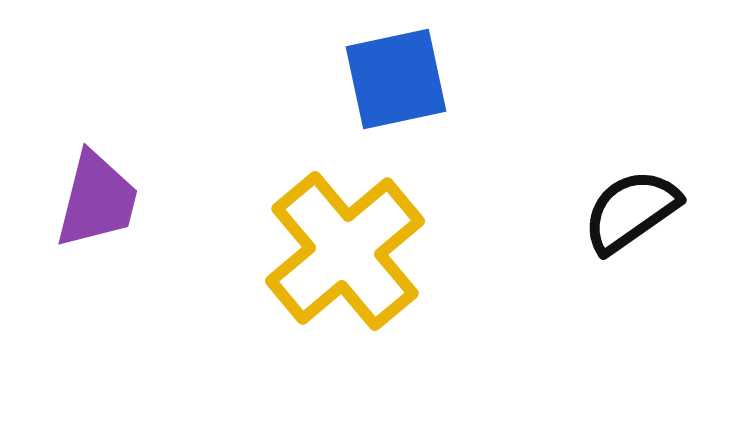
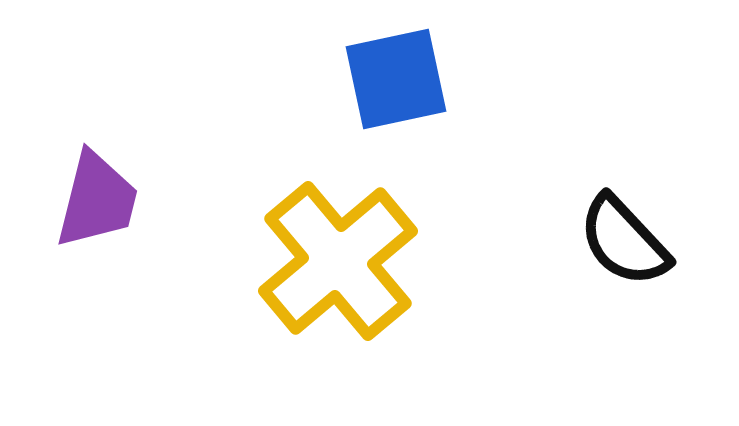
black semicircle: moved 7 px left, 30 px down; rotated 98 degrees counterclockwise
yellow cross: moved 7 px left, 10 px down
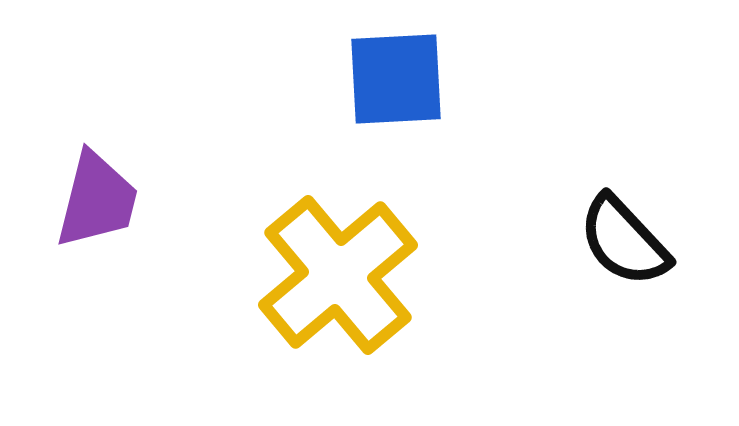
blue square: rotated 9 degrees clockwise
yellow cross: moved 14 px down
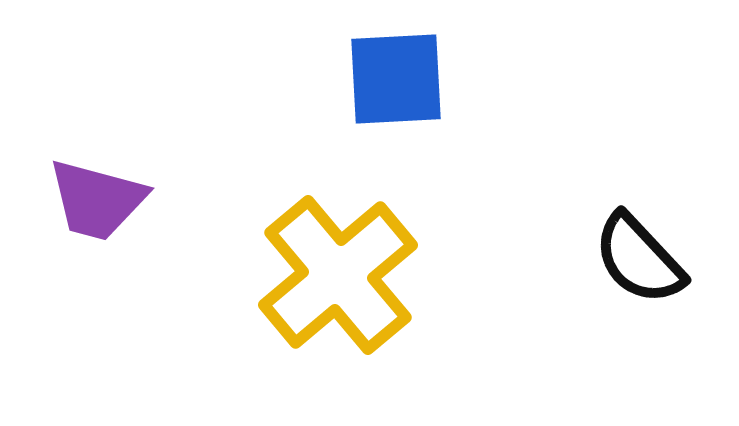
purple trapezoid: rotated 91 degrees clockwise
black semicircle: moved 15 px right, 18 px down
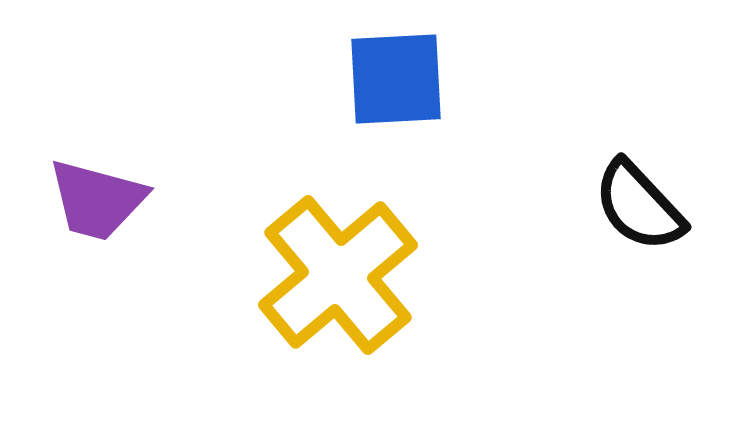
black semicircle: moved 53 px up
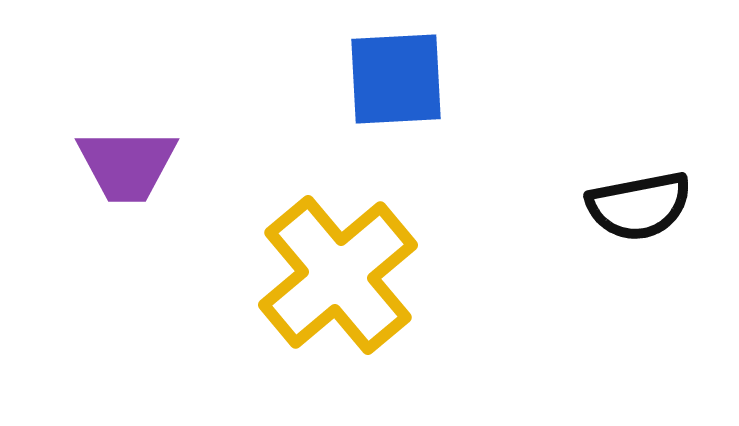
purple trapezoid: moved 30 px right, 35 px up; rotated 15 degrees counterclockwise
black semicircle: rotated 58 degrees counterclockwise
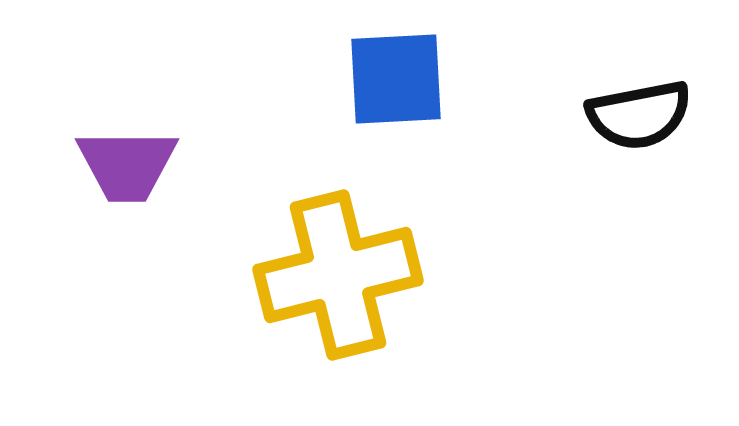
black semicircle: moved 91 px up
yellow cross: rotated 26 degrees clockwise
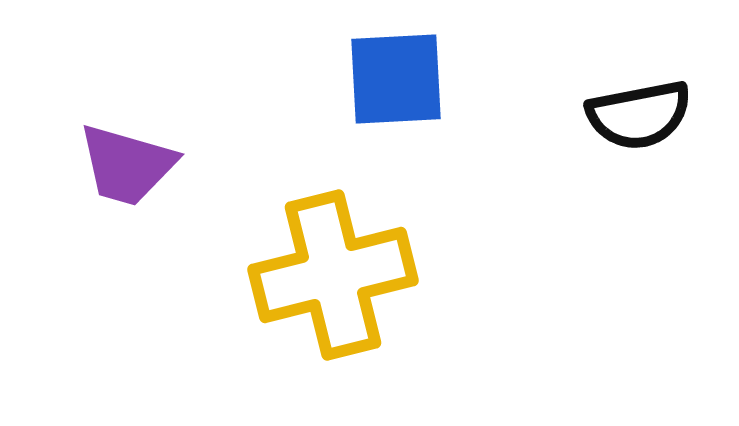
purple trapezoid: rotated 16 degrees clockwise
yellow cross: moved 5 px left
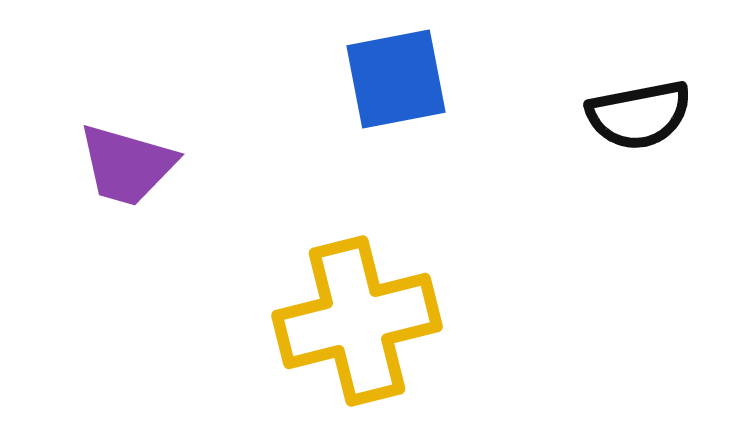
blue square: rotated 8 degrees counterclockwise
yellow cross: moved 24 px right, 46 px down
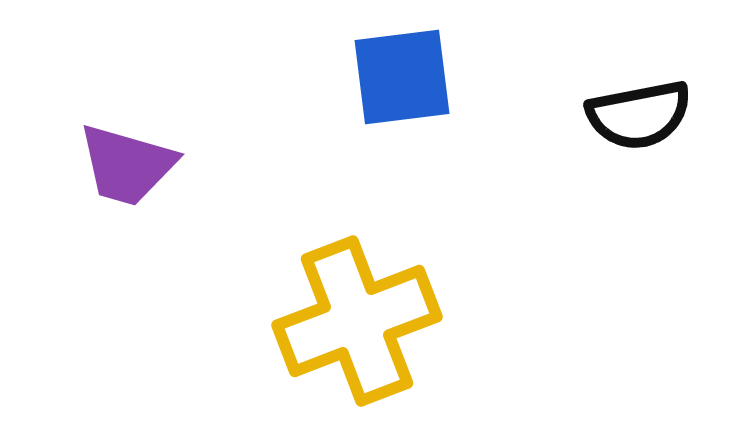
blue square: moved 6 px right, 2 px up; rotated 4 degrees clockwise
yellow cross: rotated 7 degrees counterclockwise
